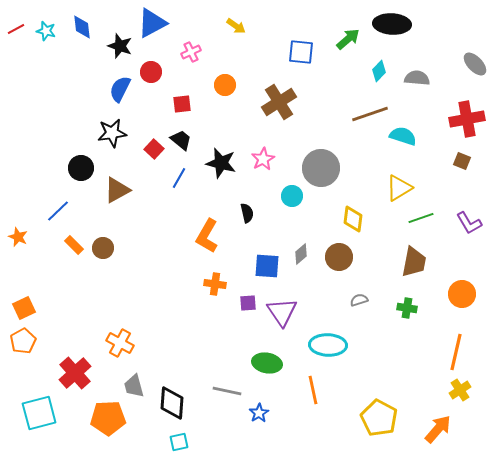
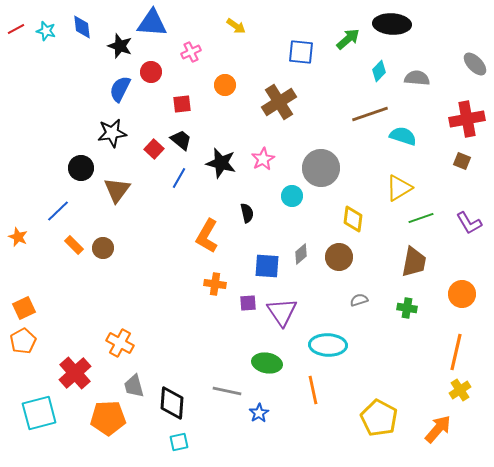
blue triangle at (152, 23): rotated 32 degrees clockwise
brown triangle at (117, 190): rotated 24 degrees counterclockwise
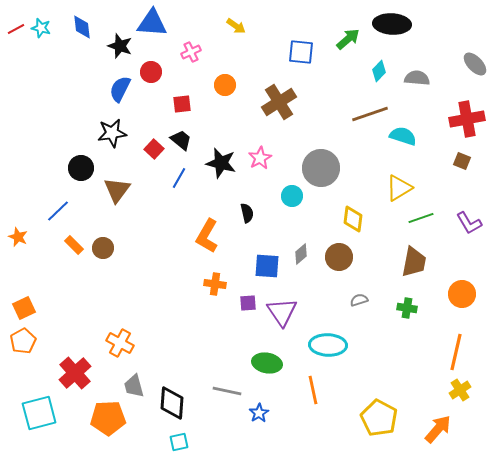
cyan star at (46, 31): moved 5 px left, 3 px up
pink star at (263, 159): moved 3 px left, 1 px up
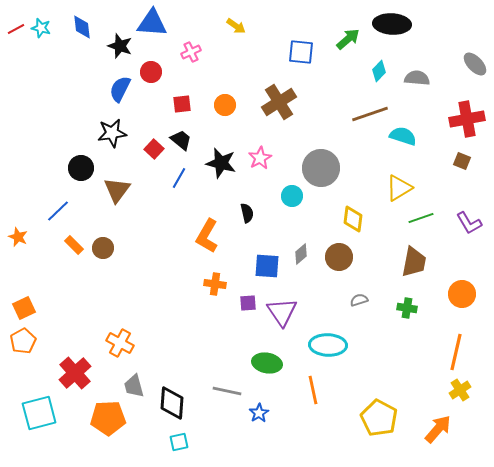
orange circle at (225, 85): moved 20 px down
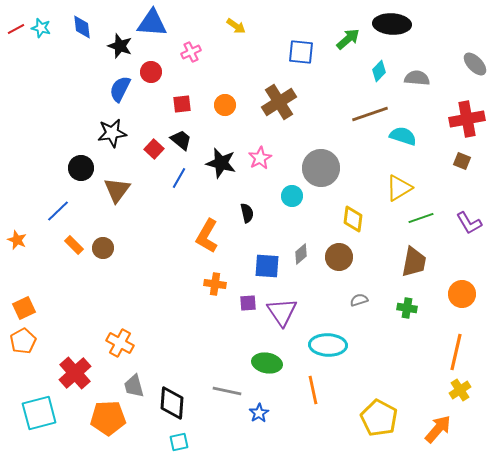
orange star at (18, 237): moved 1 px left, 3 px down
